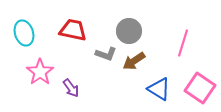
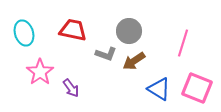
pink square: moved 3 px left; rotated 12 degrees counterclockwise
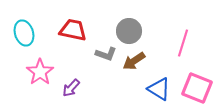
purple arrow: rotated 78 degrees clockwise
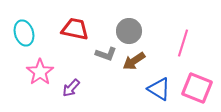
red trapezoid: moved 2 px right, 1 px up
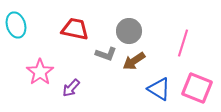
cyan ellipse: moved 8 px left, 8 px up
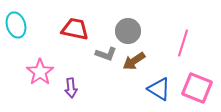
gray circle: moved 1 px left
purple arrow: rotated 48 degrees counterclockwise
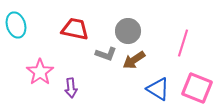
brown arrow: moved 1 px up
blue triangle: moved 1 px left
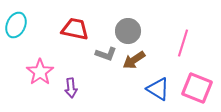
cyan ellipse: rotated 40 degrees clockwise
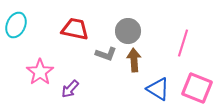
brown arrow: rotated 120 degrees clockwise
purple arrow: moved 1 px left, 1 px down; rotated 48 degrees clockwise
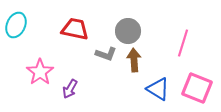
purple arrow: rotated 12 degrees counterclockwise
